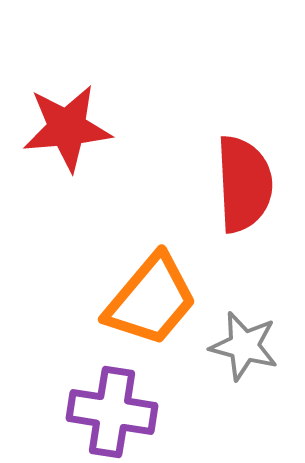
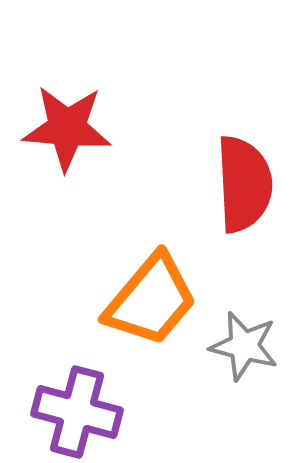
red star: rotated 10 degrees clockwise
purple cross: moved 35 px left; rotated 6 degrees clockwise
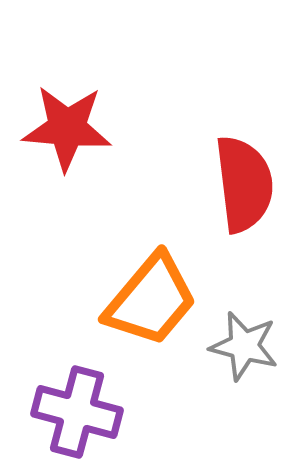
red semicircle: rotated 4 degrees counterclockwise
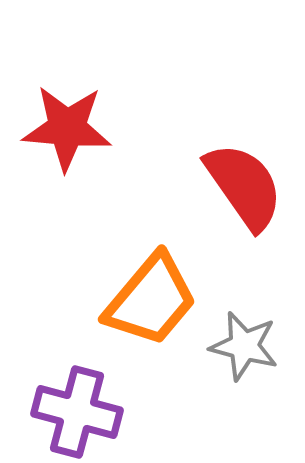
red semicircle: moved 2 px down; rotated 28 degrees counterclockwise
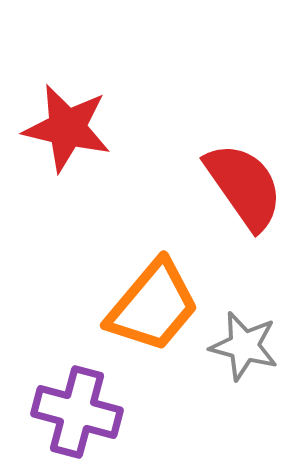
red star: rotated 8 degrees clockwise
orange trapezoid: moved 2 px right, 6 px down
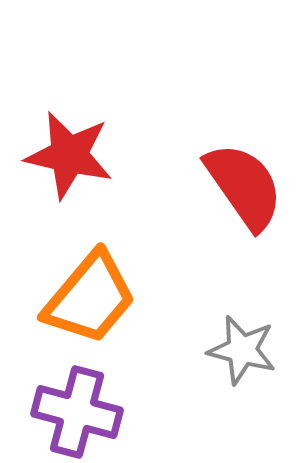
red star: moved 2 px right, 27 px down
orange trapezoid: moved 63 px left, 8 px up
gray star: moved 2 px left, 4 px down
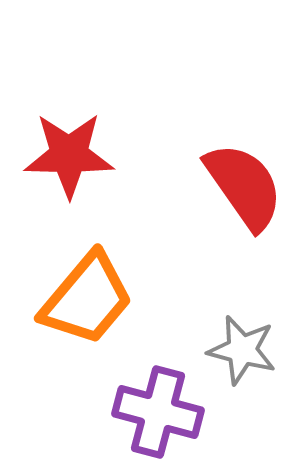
red star: rotated 12 degrees counterclockwise
orange trapezoid: moved 3 px left, 1 px down
purple cross: moved 81 px right
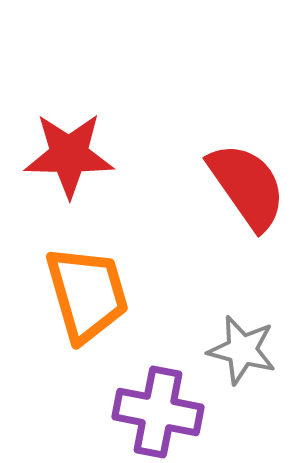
red semicircle: moved 3 px right
orange trapezoid: moved 5 px up; rotated 56 degrees counterclockwise
purple cross: rotated 4 degrees counterclockwise
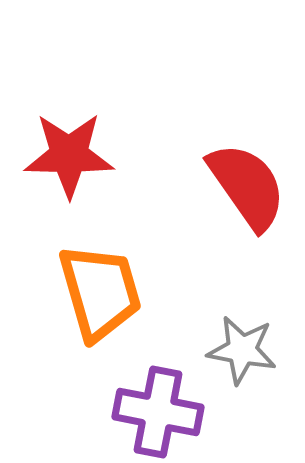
orange trapezoid: moved 13 px right, 2 px up
gray star: rotated 4 degrees counterclockwise
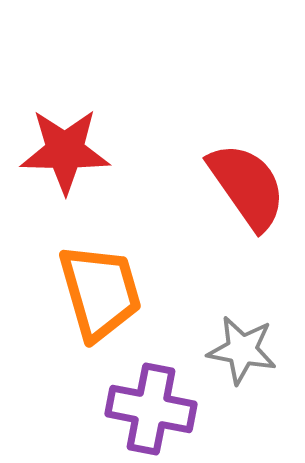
red star: moved 4 px left, 4 px up
purple cross: moved 7 px left, 3 px up
